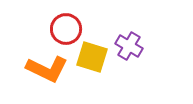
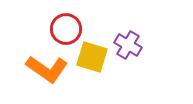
purple cross: moved 1 px left, 1 px up
orange L-shape: rotated 9 degrees clockwise
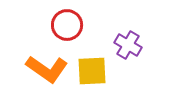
red circle: moved 1 px right, 4 px up
yellow square: moved 14 px down; rotated 20 degrees counterclockwise
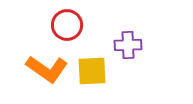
purple cross: rotated 32 degrees counterclockwise
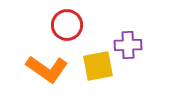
yellow square: moved 6 px right, 5 px up; rotated 8 degrees counterclockwise
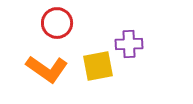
red circle: moved 10 px left, 2 px up
purple cross: moved 1 px right, 1 px up
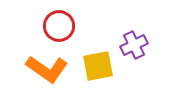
red circle: moved 2 px right, 3 px down
purple cross: moved 5 px right, 1 px down; rotated 24 degrees counterclockwise
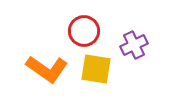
red circle: moved 25 px right, 5 px down
yellow square: moved 2 px left, 3 px down; rotated 20 degrees clockwise
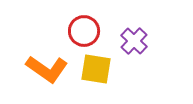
purple cross: moved 4 px up; rotated 20 degrees counterclockwise
